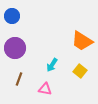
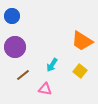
purple circle: moved 1 px up
brown line: moved 4 px right, 4 px up; rotated 32 degrees clockwise
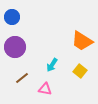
blue circle: moved 1 px down
brown line: moved 1 px left, 3 px down
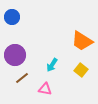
purple circle: moved 8 px down
yellow square: moved 1 px right, 1 px up
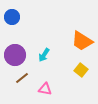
cyan arrow: moved 8 px left, 10 px up
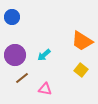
cyan arrow: rotated 16 degrees clockwise
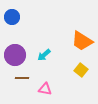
brown line: rotated 40 degrees clockwise
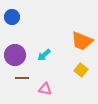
orange trapezoid: rotated 10 degrees counterclockwise
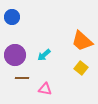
orange trapezoid: rotated 20 degrees clockwise
yellow square: moved 2 px up
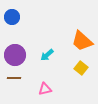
cyan arrow: moved 3 px right
brown line: moved 8 px left
pink triangle: rotated 24 degrees counterclockwise
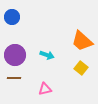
cyan arrow: rotated 120 degrees counterclockwise
